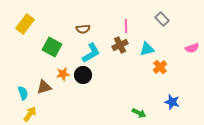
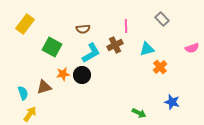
brown cross: moved 5 px left
black circle: moved 1 px left
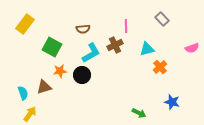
orange star: moved 3 px left, 3 px up
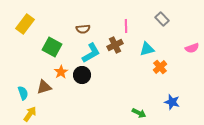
orange star: moved 1 px right, 1 px down; rotated 24 degrees counterclockwise
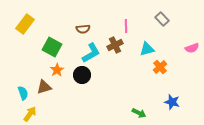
orange star: moved 4 px left, 2 px up
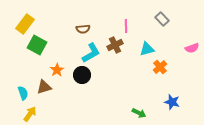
green square: moved 15 px left, 2 px up
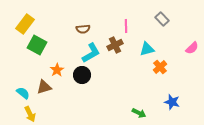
pink semicircle: rotated 24 degrees counterclockwise
cyan semicircle: rotated 32 degrees counterclockwise
yellow arrow: rotated 119 degrees clockwise
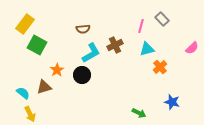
pink line: moved 15 px right; rotated 16 degrees clockwise
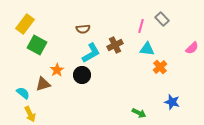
cyan triangle: rotated 21 degrees clockwise
brown triangle: moved 1 px left, 3 px up
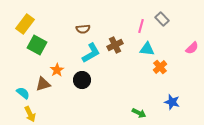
black circle: moved 5 px down
